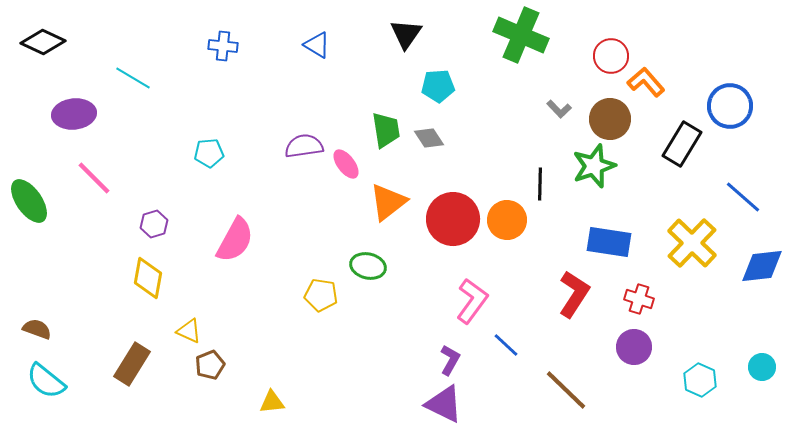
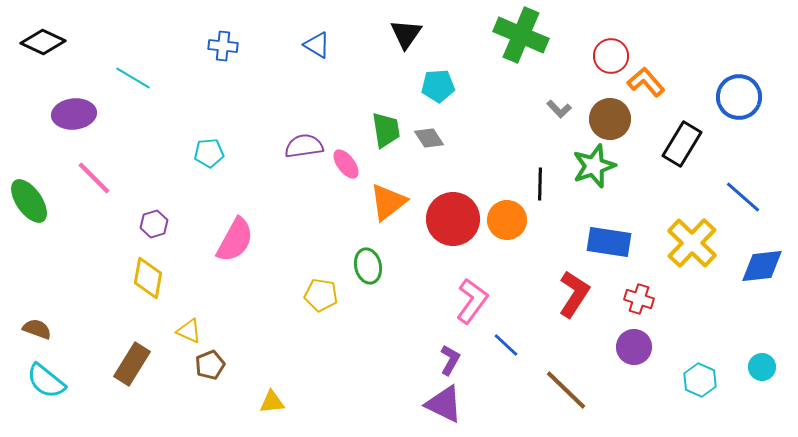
blue circle at (730, 106): moved 9 px right, 9 px up
green ellipse at (368, 266): rotated 64 degrees clockwise
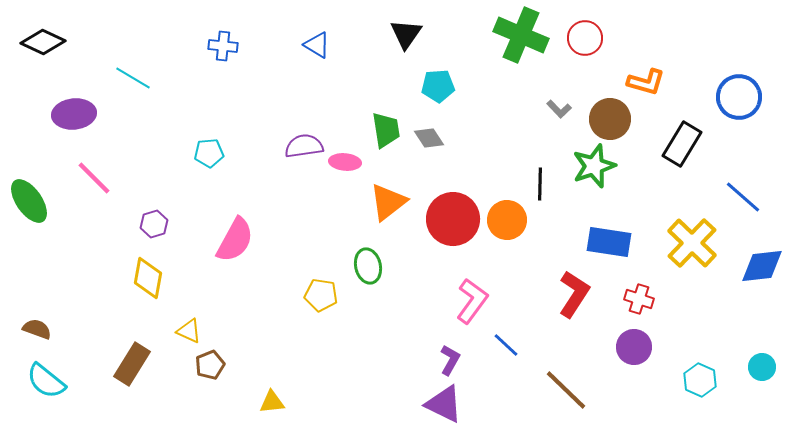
red circle at (611, 56): moved 26 px left, 18 px up
orange L-shape at (646, 82): rotated 147 degrees clockwise
pink ellipse at (346, 164): moved 1 px left, 2 px up; rotated 48 degrees counterclockwise
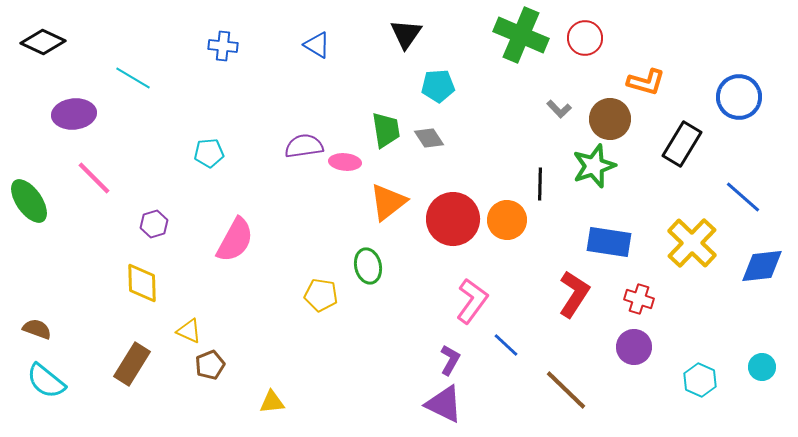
yellow diamond at (148, 278): moved 6 px left, 5 px down; rotated 12 degrees counterclockwise
